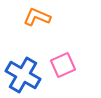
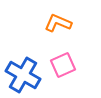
orange L-shape: moved 21 px right, 6 px down
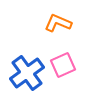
blue cross: moved 4 px right, 2 px up; rotated 24 degrees clockwise
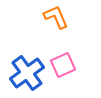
orange L-shape: moved 2 px left, 6 px up; rotated 44 degrees clockwise
